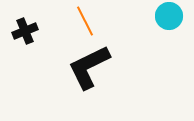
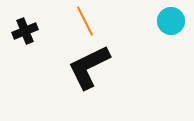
cyan circle: moved 2 px right, 5 px down
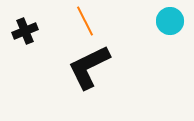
cyan circle: moved 1 px left
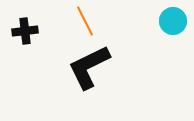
cyan circle: moved 3 px right
black cross: rotated 15 degrees clockwise
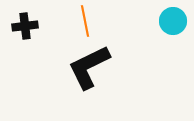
orange line: rotated 16 degrees clockwise
black cross: moved 5 px up
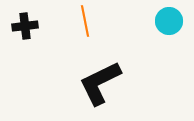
cyan circle: moved 4 px left
black L-shape: moved 11 px right, 16 px down
